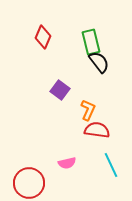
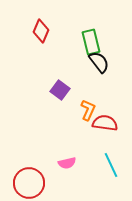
red diamond: moved 2 px left, 6 px up
red semicircle: moved 8 px right, 7 px up
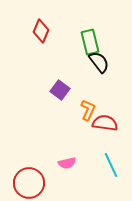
green rectangle: moved 1 px left
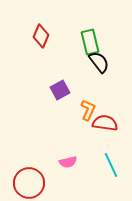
red diamond: moved 5 px down
purple square: rotated 24 degrees clockwise
pink semicircle: moved 1 px right, 1 px up
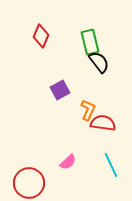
red semicircle: moved 2 px left
pink semicircle: rotated 30 degrees counterclockwise
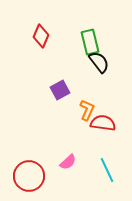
orange L-shape: moved 1 px left
cyan line: moved 4 px left, 5 px down
red circle: moved 7 px up
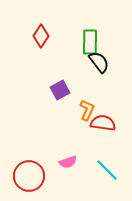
red diamond: rotated 10 degrees clockwise
green rectangle: rotated 15 degrees clockwise
pink semicircle: rotated 24 degrees clockwise
cyan line: rotated 20 degrees counterclockwise
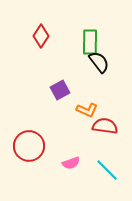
orange L-shape: rotated 90 degrees clockwise
red semicircle: moved 2 px right, 3 px down
pink semicircle: moved 3 px right, 1 px down
red circle: moved 30 px up
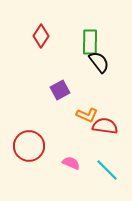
orange L-shape: moved 5 px down
pink semicircle: rotated 138 degrees counterclockwise
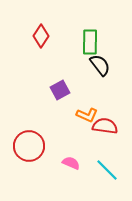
black semicircle: moved 1 px right, 3 px down
